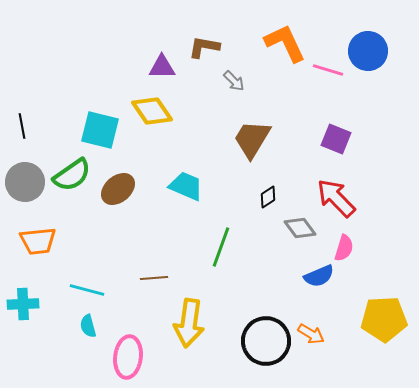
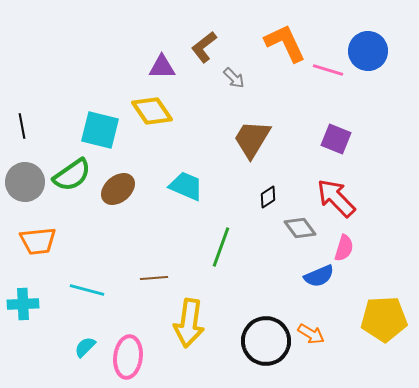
brown L-shape: rotated 48 degrees counterclockwise
gray arrow: moved 3 px up
cyan semicircle: moved 3 px left, 21 px down; rotated 60 degrees clockwise
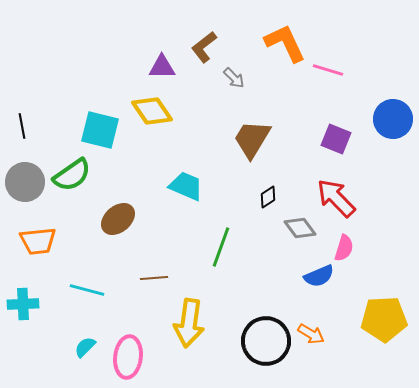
blue circle: moved 25 px right, 68 px down
brown ellipse: moved 30 px down
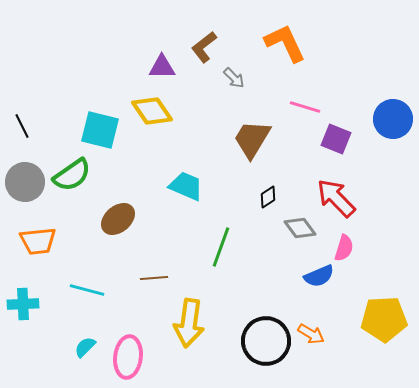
pink line: moved 23 px left, 37 px down
black line: rotated 15 degrees counterclockwise
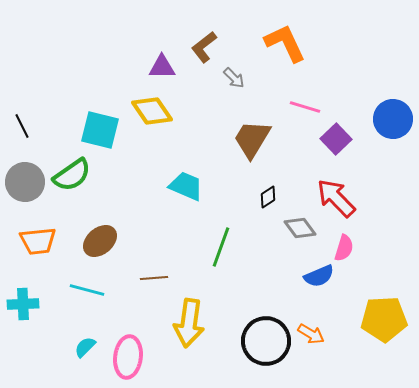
purple square: rotated 24 degrees clockwise
brown ellipse: moved 18 px left, 22 px down
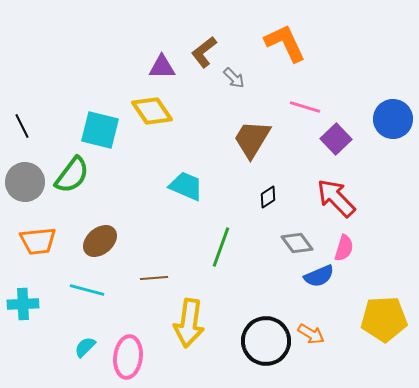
brown L-shape: moved 5 px down
green semicircle: rotated 18 degrees counterclockwise
gray diamond: moved 3 px left, 15 px down
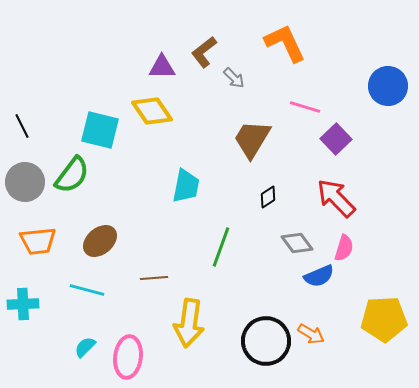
blue circle: moved 5 px left, 33 px up
cyan trapezoid: rotated 78 degrees clockwise
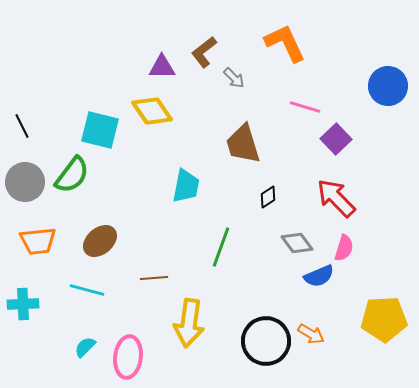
brown trapezoid: moved 9 px left, 5 px down; rotated 48 degrees counterclockwise
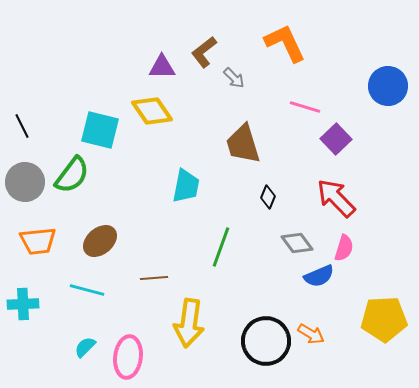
black diamond: rotated 35 degrees counterclockwise
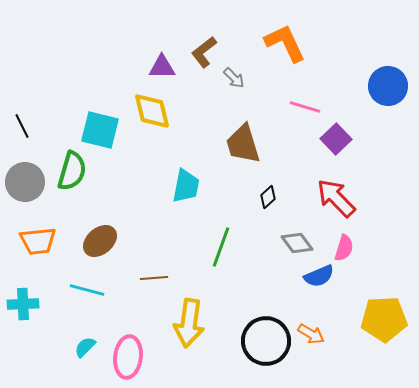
yellow diamond: rotated 21 degrees clockwise
green semicircle: moved 4 px up; rotated 21 degrees counterclockwise
black diamond: rotated 25 degrees clockwise
